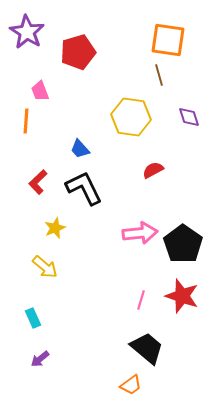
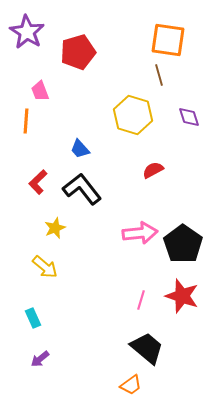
yellow hexagon: moved 2 px right, 2 px up; rotated 9 degrees clockwise
black L-shape: moved 2 px left, 1 px down; rotated 12 degrees counterclockwise
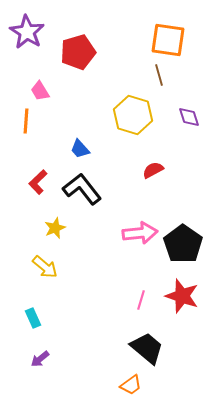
pink trapezoid: rotated 10 degrees counterclockwise
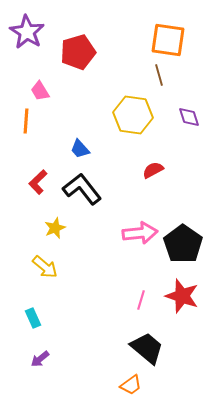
yellow hexagon: rotated 9 degrees counterclockwise
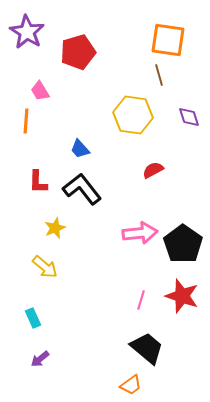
red L-shape: rotated 45 degrees counterclockwise
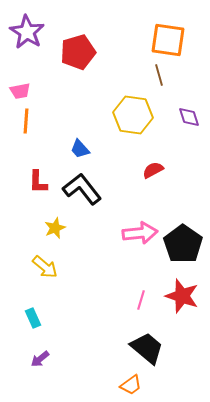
pink trapezoid: moved 20 px left; rotated 70 degrees counterclockwise
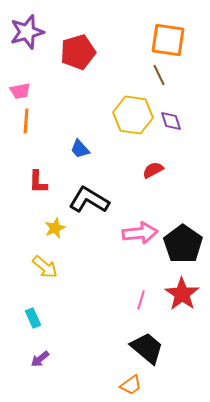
purple star: rotated 24 degrees clockwise
brown line: rotated 10 degrees counterclockwise
purple diamond: moved 18 px left, 4 px down
black L-shape: moved 7 px right, 11 px down; rotated 21 degrees counterclockwise
red star: moved 2 px up; rotated 16 degrees clockwise
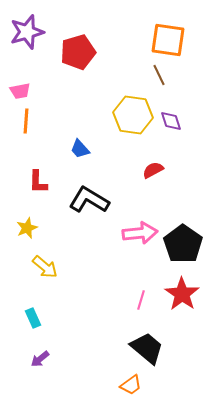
yellow star: moved 28 px left
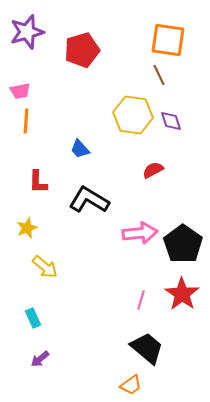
red pentagon: moved 4 px right, 2 px up
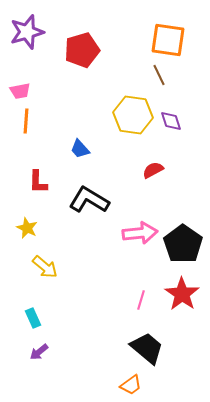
yellow star: rotated 25 degrees counterclockwise
purple arrow: moved 1 px left, 7 px up
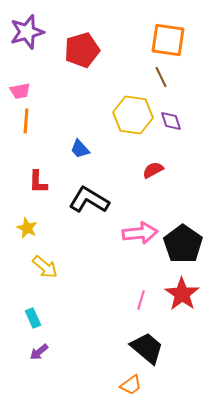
brown line: moved 2 px right, 2 px down
